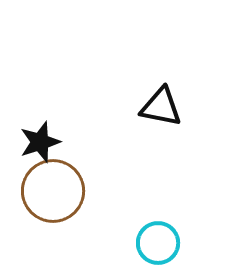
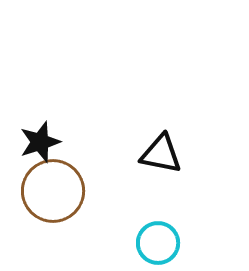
black triangle: moved 47 px down
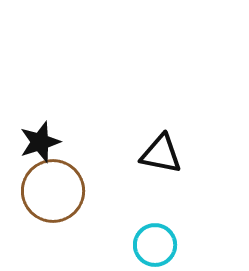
cyan circle: moved 3 px left, 2 px down
